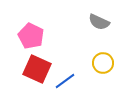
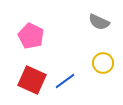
red square: moved 5 px left, 11 px down
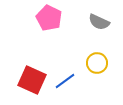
pink pentagon: moved 18 px right, 18 px up
yellow circle: moved 6 px left
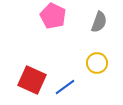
pink pentagon: moved 4 px right, 2 px up
gray semicircle: rotated 95 degrees counterclockwise
blue line: moved 6 px down
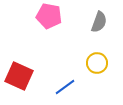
pink pentagon: moved 4 px left; rotated 15 degrees counterclockwise
red square: moved 13 px left, 4 px up
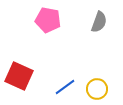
pink pentagon: moved 1 px left, 4 px down
yellow circle: moved 26 px down
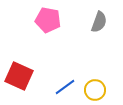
yellow circle: moved 2 px left, 1 px down
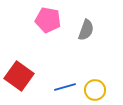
gray semicircle: moved 13 px left, 8 px down
red square: rotated 12 degrees clockwise
blue line: rotated 20 degrees clockwise
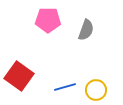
pink pentagon: rotated 10 degrees counterclockwise
yellow circle: moved 1 px right
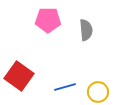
gray semicircle: rotated 25 degrees counterclockwise
yellow circle: moved 2 px right, 2 px down
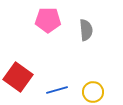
red square: moved 1 px left, 1 px down
blue line: moved 8 px left, 3 px down
yellow circle: moved 5 px left
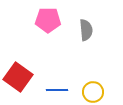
blue line: rotated 15 degrees clockwise
